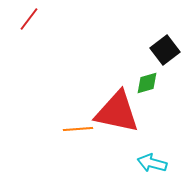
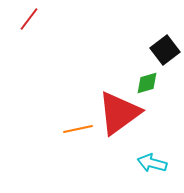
red triangle: moved 2 px right, 1 px down; rotated 48 degrees counterclockwise
orange line: rotated 8 degrees counterclockwise
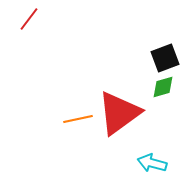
black square: moved 8 px down; rotated 16 degrees clockwise
green diamond: moved 16 px right, 4 px down
orange line: moved 10 px up
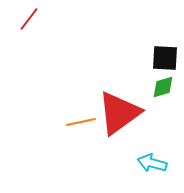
black square: rotated 24 degrees clockwise
orange line: moved 3 px right, 3 px down
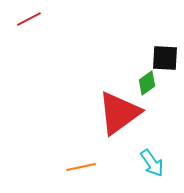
red line: rotated 25 degrees clockwise
green diamond: moved 16 px left, 4 px up; rotated 20 degrees counterclockwise
orange line: moved 45 px down
cyan arrow: rotated 140 degrees counterclockwise
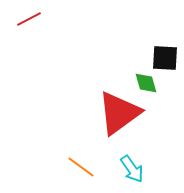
green diamond: moved 1 px left; rotated 70 degrees counterclockwise
cyan arrow: moved 20 px left, 6 px down
orange line: rotated 48 degrees clockwise
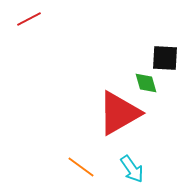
red triangle: rotated 6 degrees clockwise
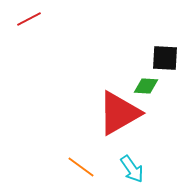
green diamond: moved 3 px down; rotated 70 degrees counterclockwise
